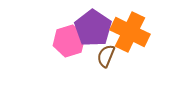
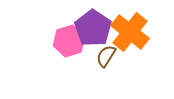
orange cross: rotated 12 degrees clockwise
brown semicircle: rotated 10 degrees clockwise
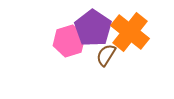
brown semicircle: moved 1 px up
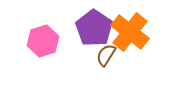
purple pentagon: moved 1 px right
pink hexagon: moved 26 px left
